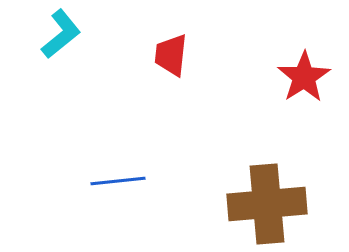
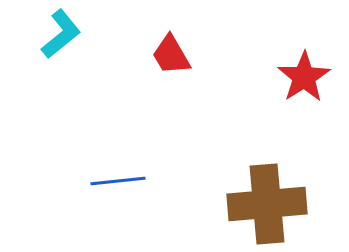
red trapezoid: rotated 36 degrees counterclockwise
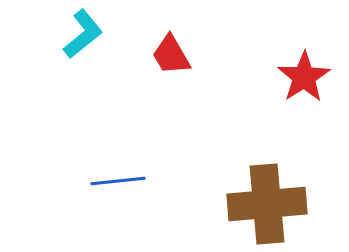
cyan L-shape: moved 22 px right
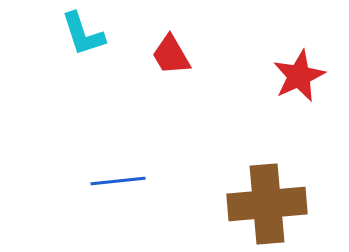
cyan L-shape: rotated 111 degrees clockwise
red star: moved 5 px left, 1 px up; rotated 8 degrees clockwise
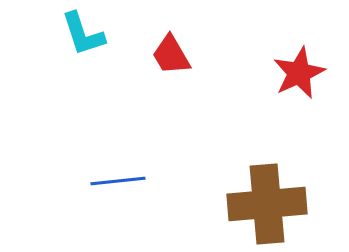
red star: moved 3 px up
